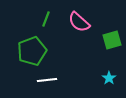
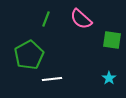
pink semicircle: moved 2 px right, 3 px up
green square: rotated 24 degrees clockwise
green pentagon: moved 3 px left, 4 px down; rotated 8 degrees counterclockwise
white line: moved 5 px right, 1 px up
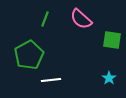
green line: moved 1 px left
white line: moved 1 px left, 1 px down
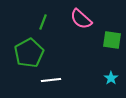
green line: moved 2 px left, 3 px down
green pentagon: moved 2 px up
cyan star: moved 2 px right
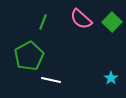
green square: moved 18 px up; rotated 36 degrees clockwise
green pentagon: moved 3 px down
white line: rotated 18 degrees clockwise
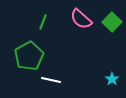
cyan star: moved 1 px right, 1 px down
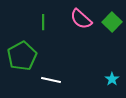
green line: rotated 21 degrees counterclockwise
green pentagon: moved 7 px left
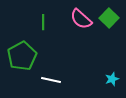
green square: moved 3 px left, 4 px up
cyan star: rotated 16 degrees clockwise
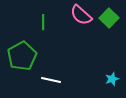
pink semicircle: moved 4 px up
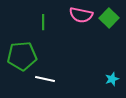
pink semicircle: rotated 30 degrees counterclockwise
green pentagon: rotated 24 degrees clockwise
white line: moved 6 px left, 1 px up
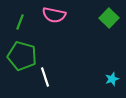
pink semicircle: moved 27 px left
green line: moved 23 px left; rotated 21 degrees clockwise
green pentagon: rotated 20 degrees clockwise
white line: moved 2 px up; rotated 60 degrees clockwise
